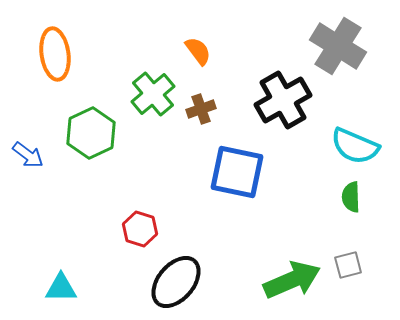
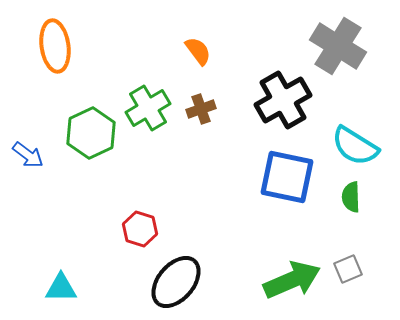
orange ellipse: moved 8 px up
green cross: moved 5 px left, 14 px down; rotated 9 degrees clockwise
cyan semicircle: rotated 9 degrees clockwise
blue square: moved 50 px right, 5 px down
gray square: moved 4 px down; rotated 8 degrees counterclockwise
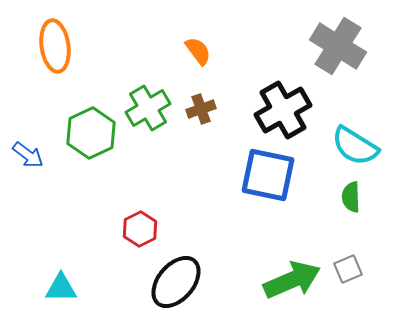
black cross: moved 10 px down
blue square: moved 19 px left, 2 px up
red hexagon: rotated 16 degrees clockwise
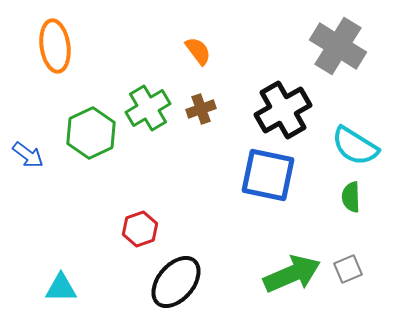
red hexagon: rotated 8 degrees clockwise
green arrow: moved 6 px up
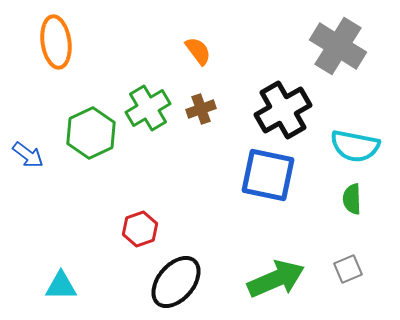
orange ellipse: moved 1 px right, 4 px up
cyan semicircle: rotated 21 degrees counterclockwise
green semicircle: moved 1 px right, 2 px down
green arrow: moved 16 px left, 5 px down
cyan triangle: moved 2 px up
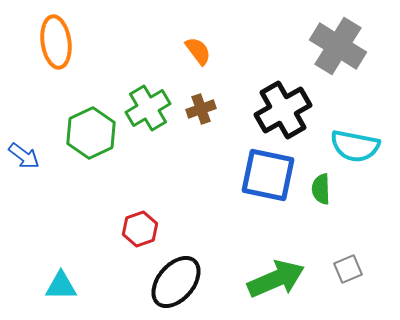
blue arrow: moved 4 px left, 1 px down
green semicircle: moved 31 px left, 10 px up
